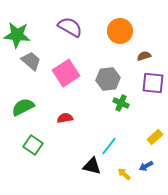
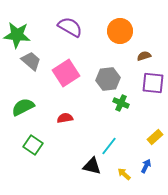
blue arrow: rotated 144 degrees clockwise
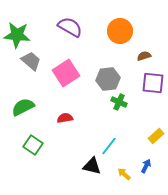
green cross: moved 2 px left, 1 px up
yellow rectangle: moved 1 px right, 1 px up
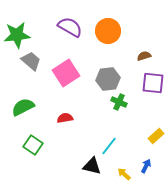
orange circle: moved 12 px left
green star: rotated 12 degrees counterclockwise
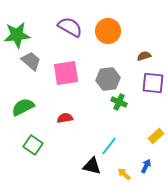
pink square: rotated 24 degrees clockwise
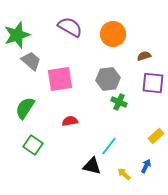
orange circle: moved 5 px right, 3 px down
green star: rotated 12 degrees counterclockwise
pink square: moved 6 px left, 6 px down
green semicircle: moved 2 px right, 1 px down; rotated 30 degrees counterclockwise
red semicircle: moved 5 px right, 3 px down
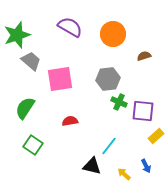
purple square: moved 10 px left, 28 px down
blue arrow: rotated 128 degrees clockwise
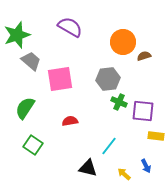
orange circle: moved 10 px right, 8 px down
yellow rectangle: rotated 49 degrees clockwise
black triangle: moved 4 px left, 2 px down
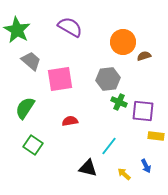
green star: moved 5 px up; rotated 24 degrees counterclockwise
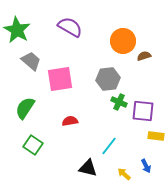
orange circle: moved 1 px up
